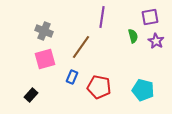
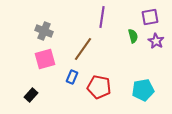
brown line: moved 2 px right, 2 px down
cyan pentagon: rotated 25 degrees counterclockwise
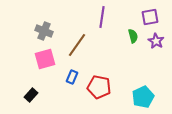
brown line: moved 6 px left, 4 px up
cyan pentagon: moved 7 px down; rotated 15 degrees counterclockwise
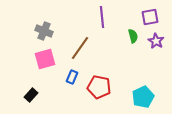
purple line: rotated 15 degrees counterclockwise
brown line: moved 3 px right, 3 px down
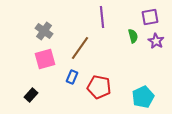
gray cross: rotated 12 degrees clockwise
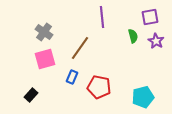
gray cross: moved 1 px down
cyan pentagon: rotated 10 degrees clockwise
